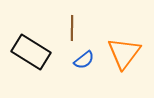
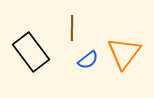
black rectangle: rotated 21 degrees clockwise
blue semicircle: moved 4 px right
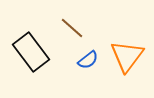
brown line: rotated 50 degrees counterclockwise
orange triangle: moved 3 px right, 3 px down
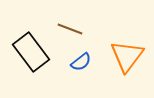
brown line: moved 2 px left, 1 px down; rotated 20 degrees counterclockwise
blue semicircle: moved 7 px left, 2 px down
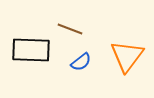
black rectangle: moved 2 px up; rotated 51 degrees counterclockwise
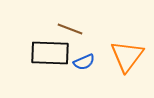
black rectangle: moved 19 px right, 3 px down
blue semicircle: moved 3 px right; rotated 15 degrees clockwise
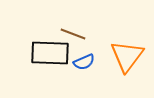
brown line: moved 3 px right, 5 px down
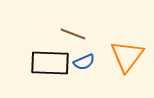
black rectangle: moved 10 px down
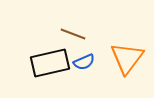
orange triangle: moved 2 px down
black rectangle: rotated 15 degrees counterclockwise
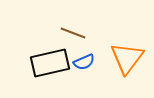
brown line: moved 1 px up
